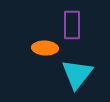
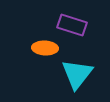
purple rectangle: rotated 72 degrees counterclockwise
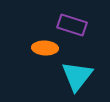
cyan triangle: moved 2 px down
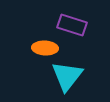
cyan triangle: moved 10 px left
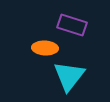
cyan triangle: moved 2 px right
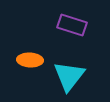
orange ellipse: moved 15 px left, 12 px down
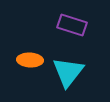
cyan triangle: moved 1 px left, 4 px up
